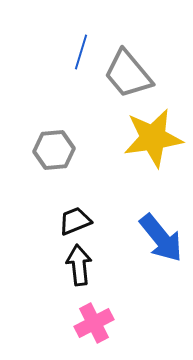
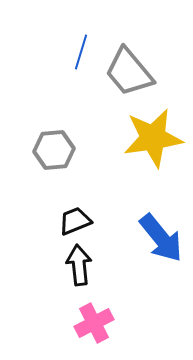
gray trapezoid: moved 1 px right, 2 px up
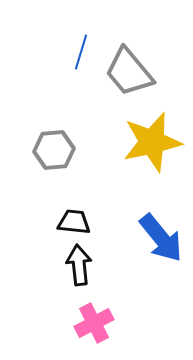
yellow star: moved 1 px left, 4 px down; rotated 4 degrees counterclockwise
black trapezoid: moved 1 px left, 1 px down; rotated 28 degrees clockwise
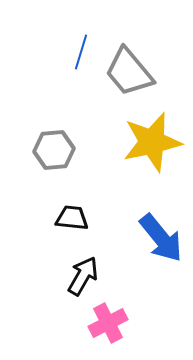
black trapezoid: moved 2 px left, 4 px up
black arrow: moved 4 px right, 11 px down; rotated 36 degrees clockwise
pink cross: moved 14 px right
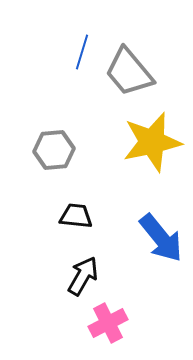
blue line: moved 1 px right
black trapezoid: moved 4 px right, 2 px up
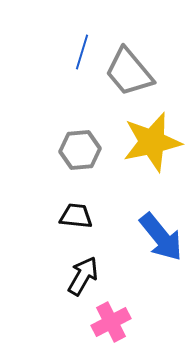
gray hexagon: moved 26 px right
blue arrow: moved 1 px up
pink cross: moved 3 px right, 1 px up
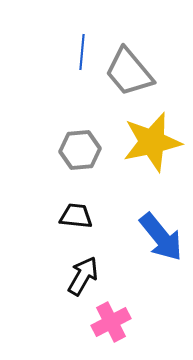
blue line: rotated 12 degrees counterclockwise
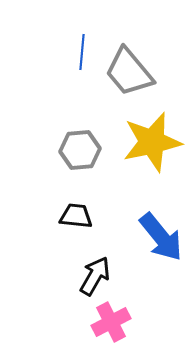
black arrow: moved 12 px right
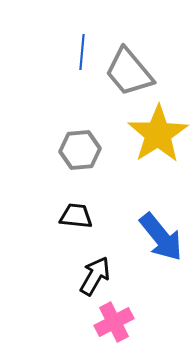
yellow star: moved 6 px right, 8 px up; rotated 20 degrees counterclockwise
pink cross: moved 3 px right
